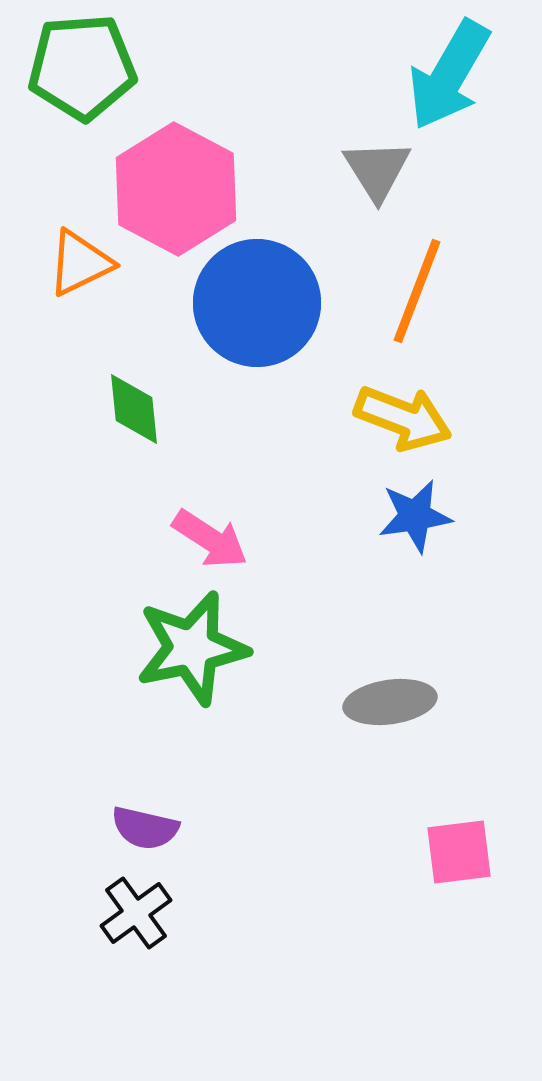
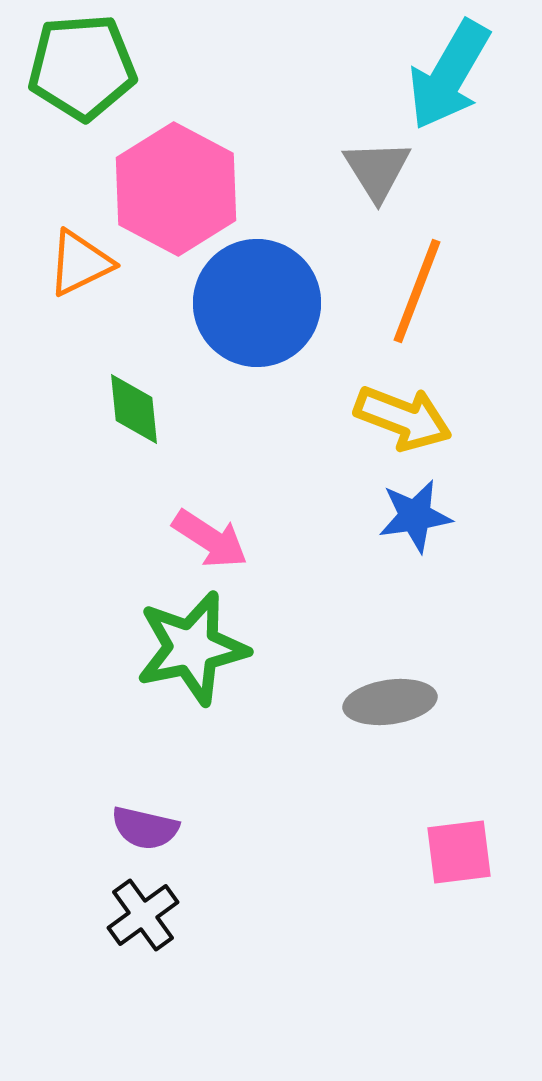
black cross: moved 7 px right, 2 px down
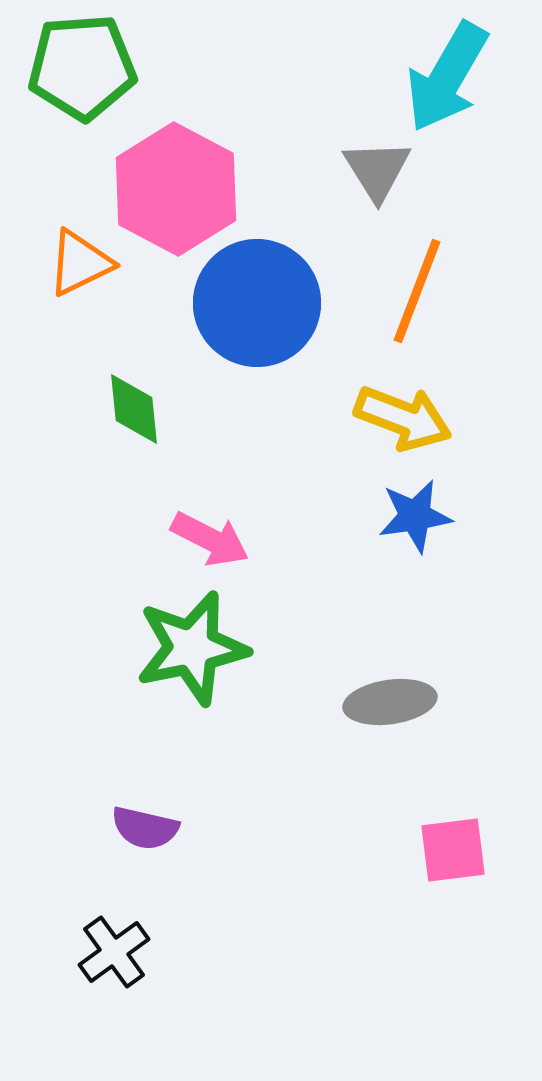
cyan arrow: moved 2 px left, 2 px down
pink arrow: rotated 6 degrees counterclockwise
pink square: moved 6 px left, 2 px up
black cross: moved 29 px left, 37 px down
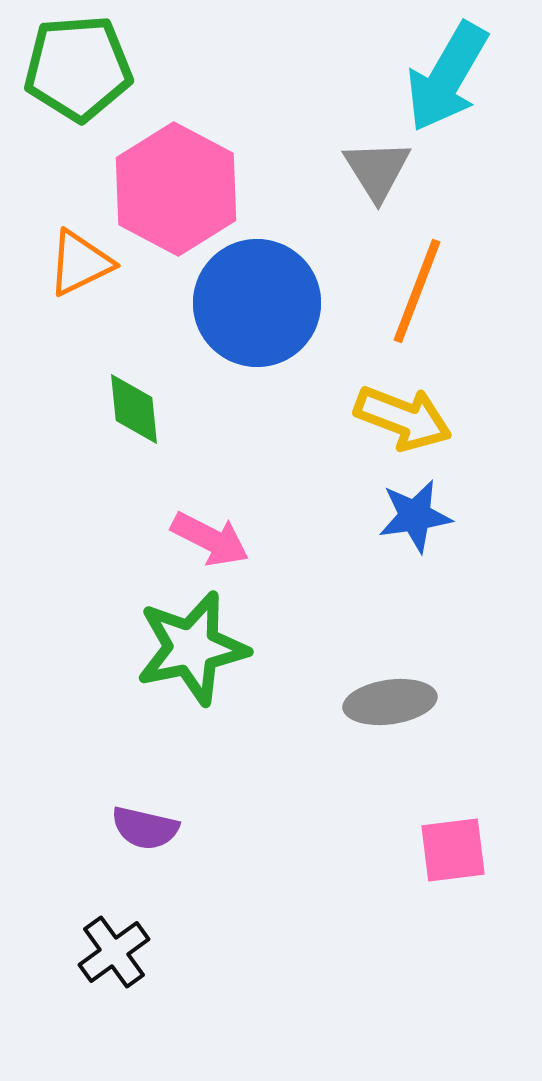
green pentagon: moved 4 px left, 1 px down
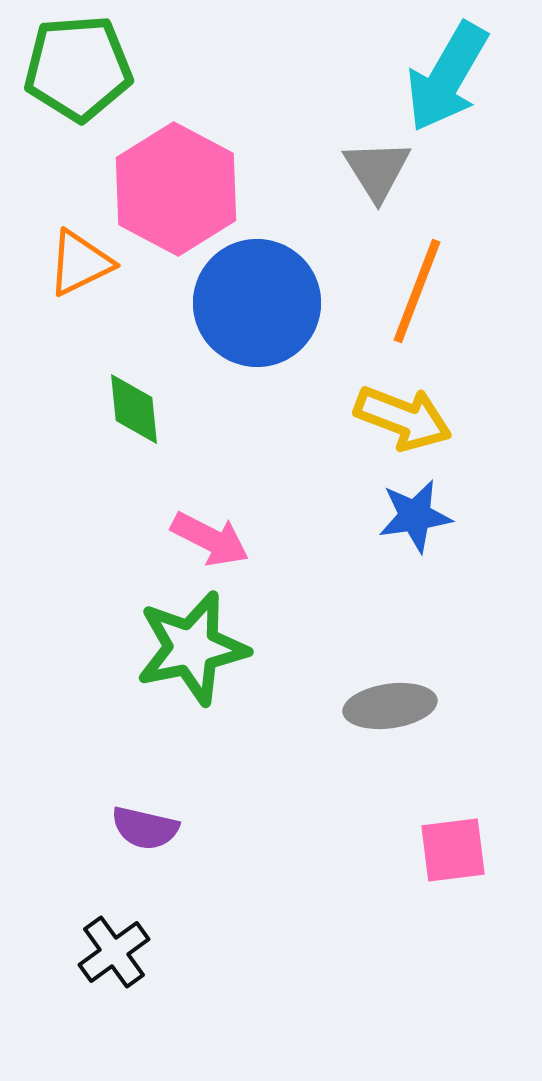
gray ellipse: moved 4 px down
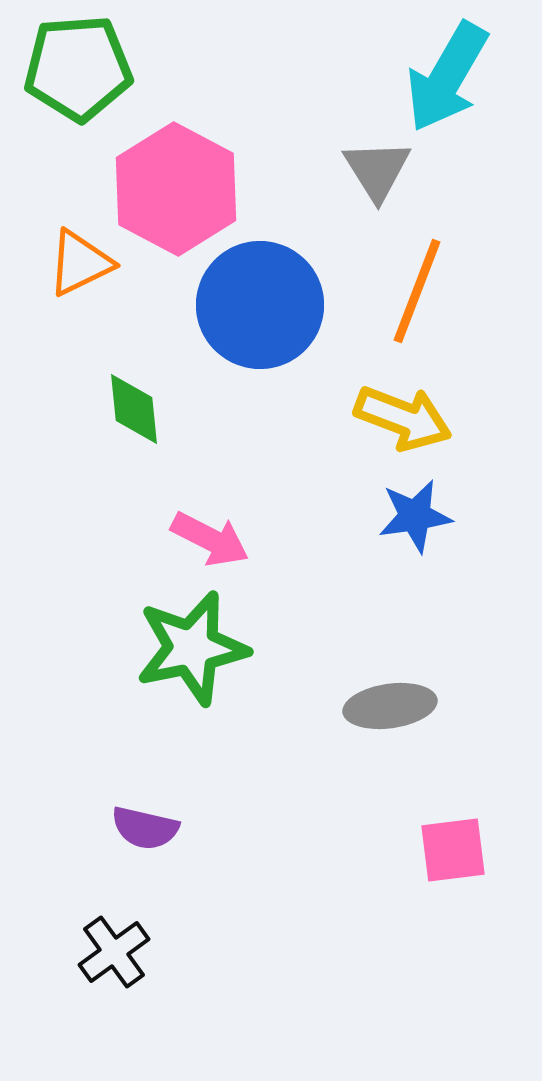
blue circle: moved 3 px right, 2 px down
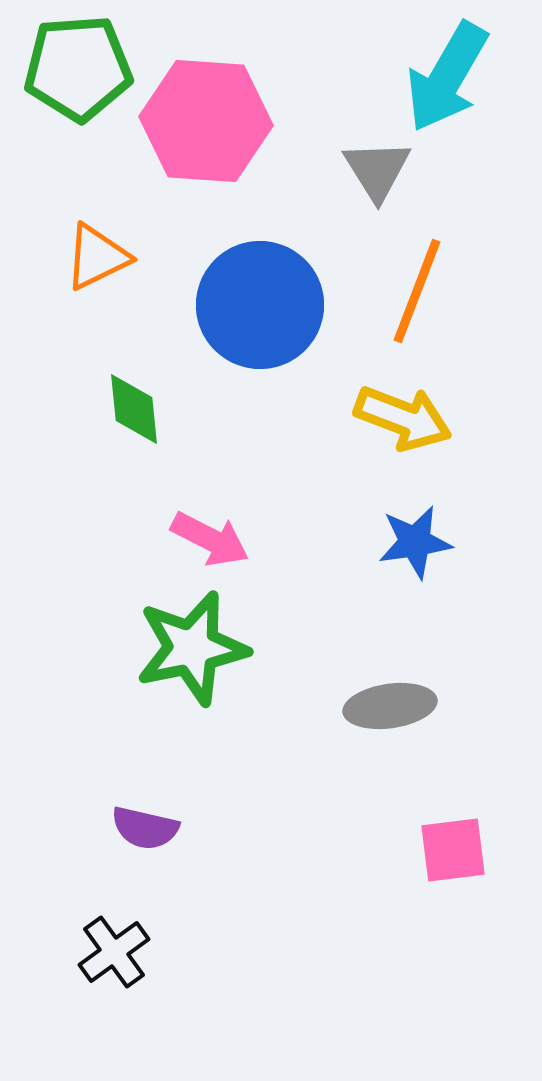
pink hexagon: moved 30 px right, 68 px up; rotated 24 degrees counterclockwise
orange triangle: moved 17 px right, 6 px up
blue star: moved 26 px down
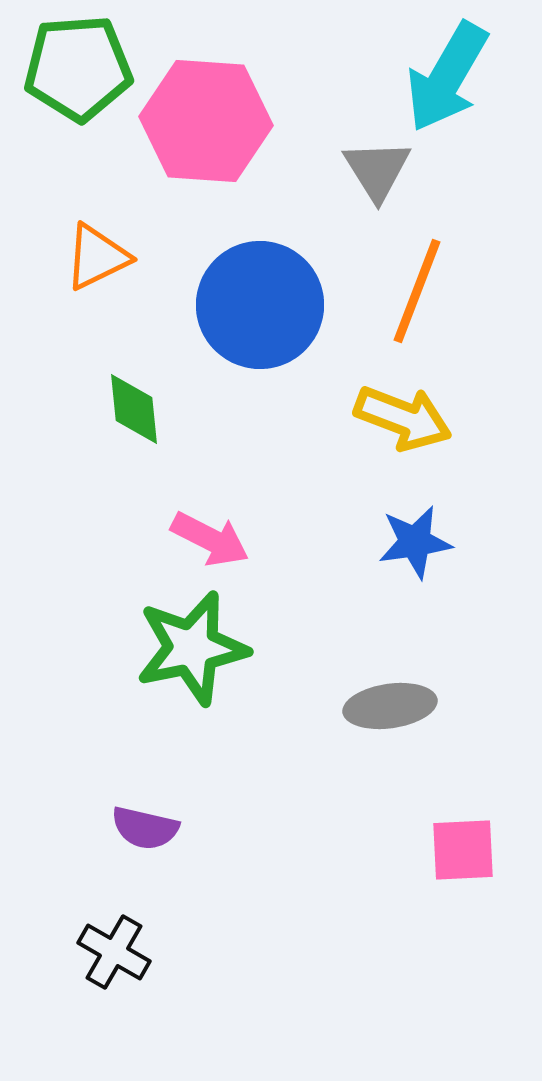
pink square: moved 10 px right; rotated 4 degrees clockwise
black cross: rotated 24 degrees counterclockwise
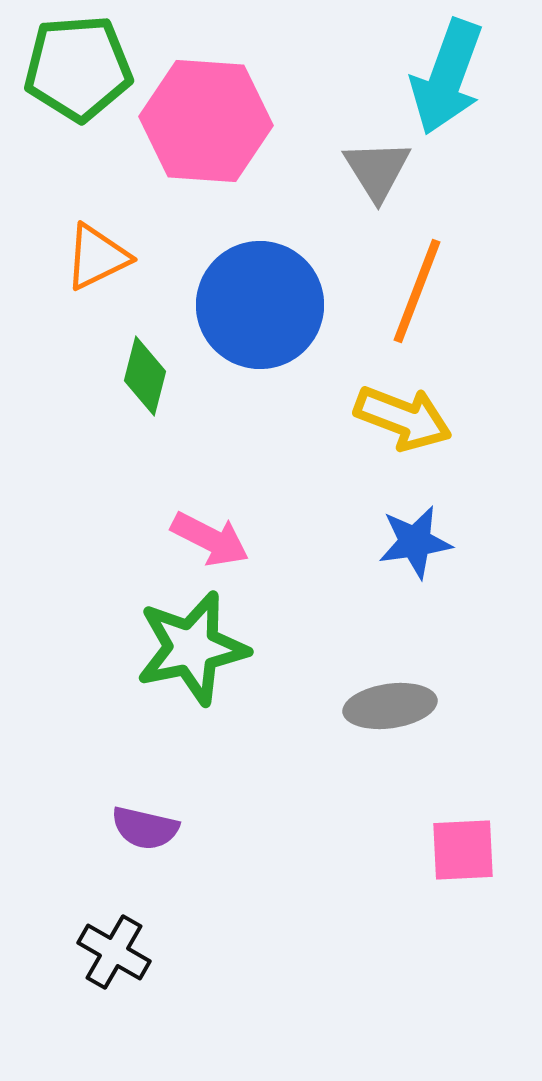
cyan arrow: rotated 10 degrees counterclockwise
green diamond: moved 11 px right, 33 px up; rotated 20 degrees clockwise
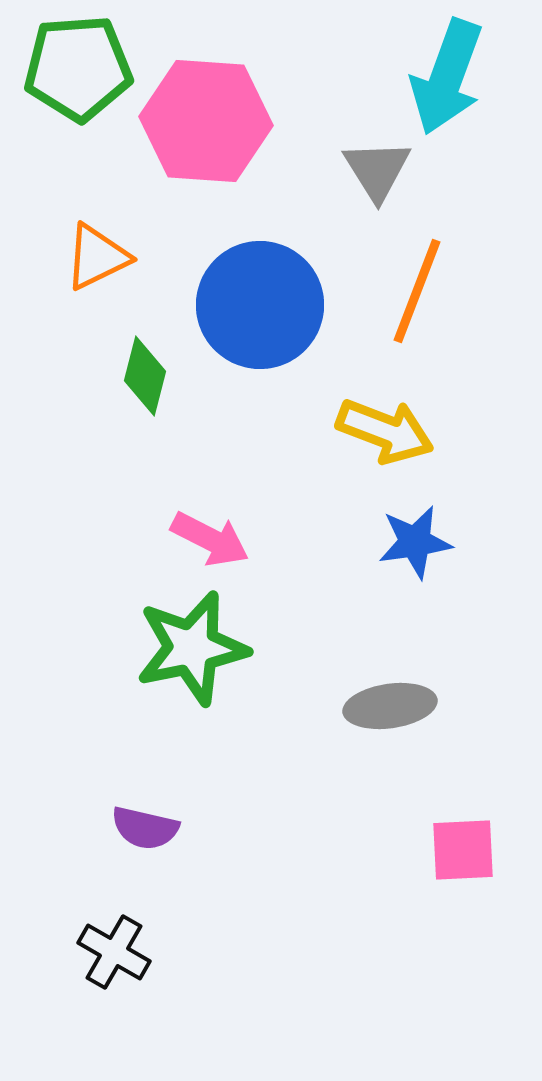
yellow arrow: moved 18 px left, 13 px down
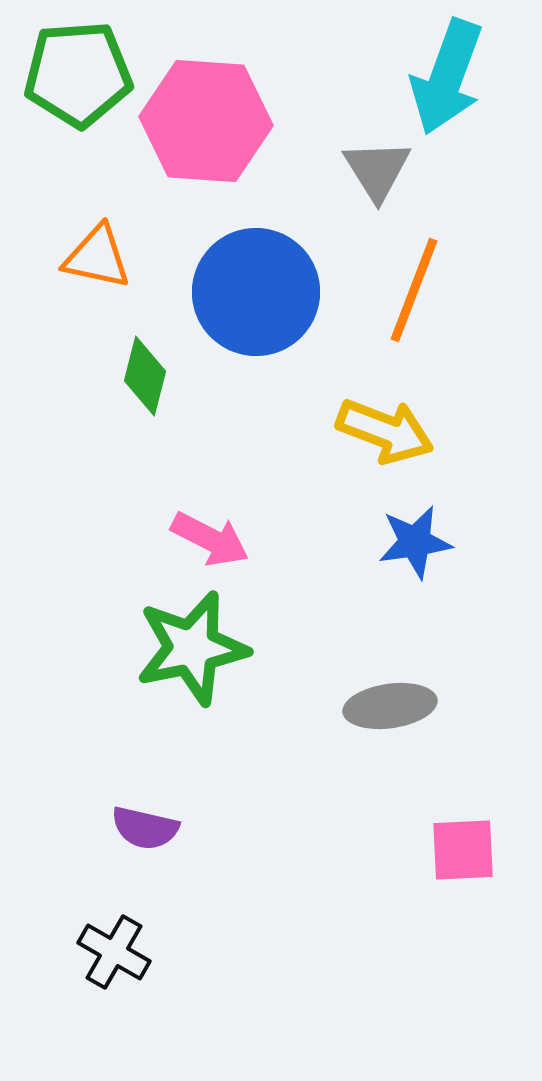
green pentagon: moved 6 px down
orange triangle: rotated 38 degrees clockwise
orange line: moved 3 px left, 1 px up
blue circle: moved 4 px left, 13 px up
